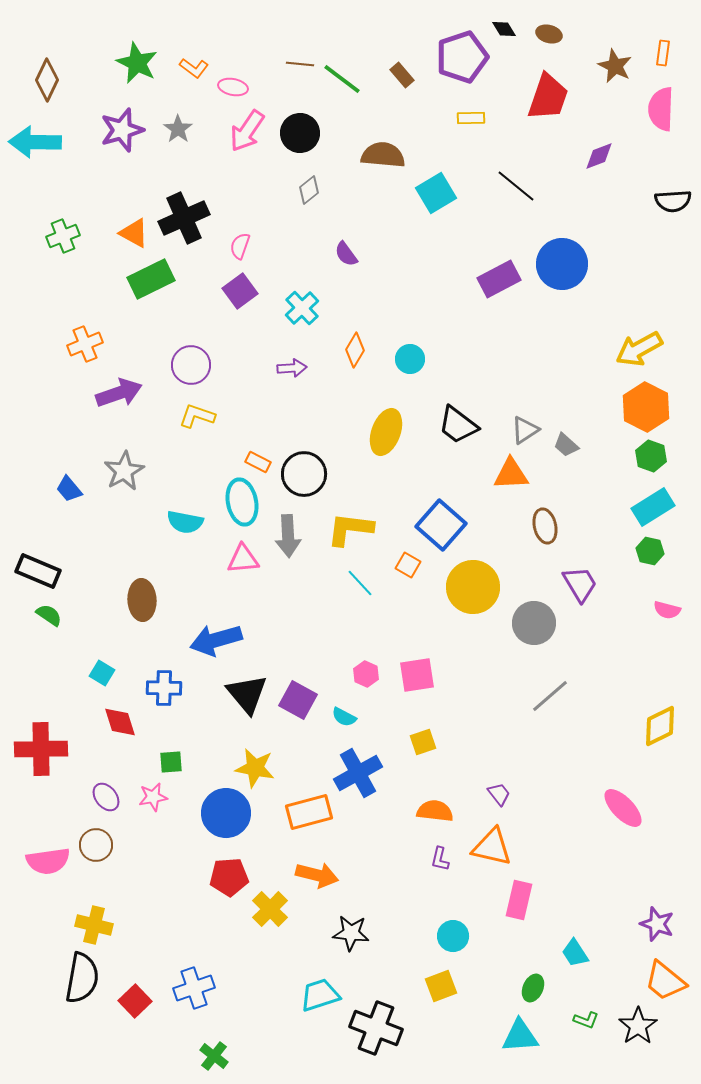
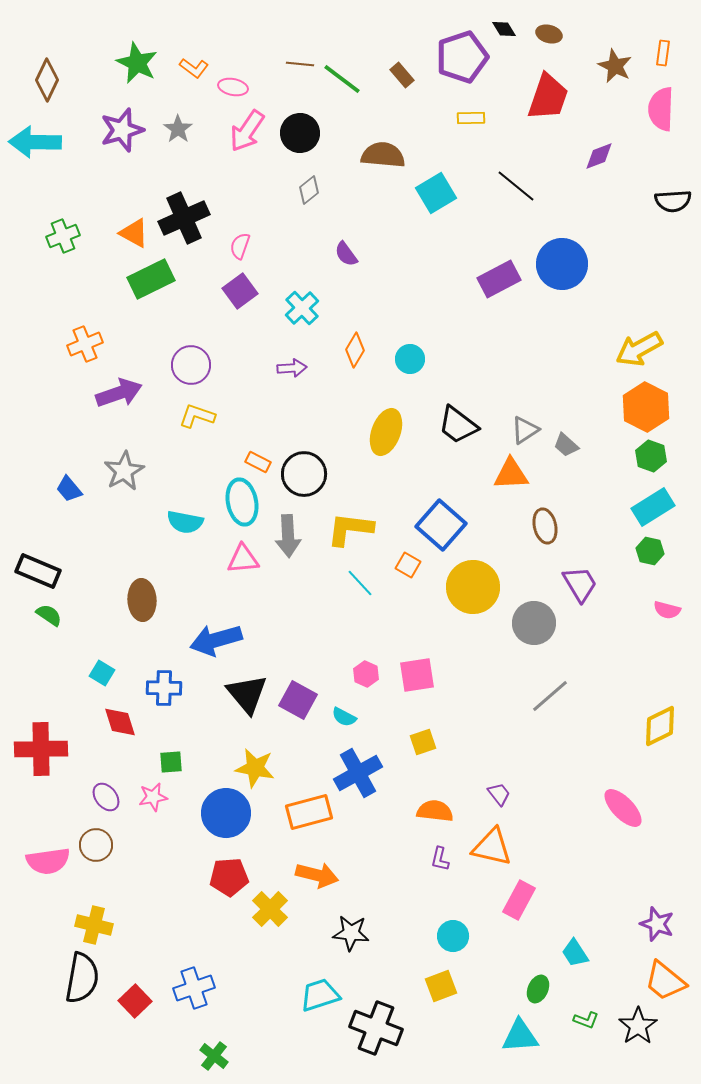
pink rectangle at (519, 900): rotated 15 degrees clockwise
green ellipse at (533, 988): moved 5 px right, 1 px down
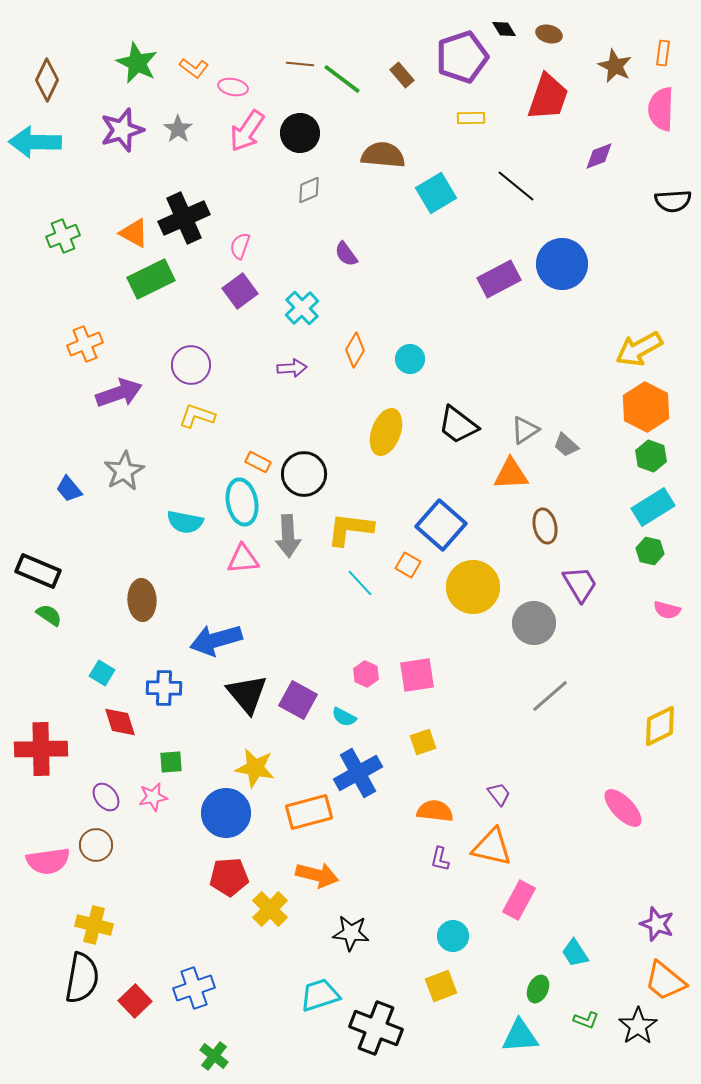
gray diamond at (309, 190): rotated 16 degrees clockwise
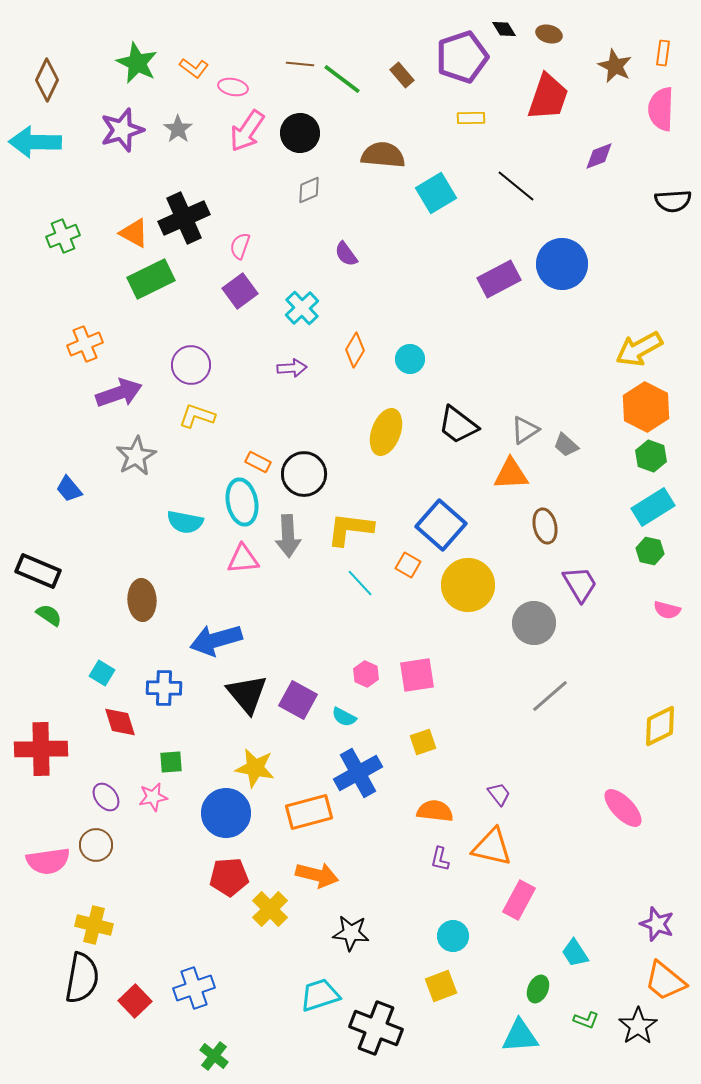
gray star at (124, 471): moved 12 px right, 15 px up
yellow circle at (473, 587): moved 5 px left, 2 px up
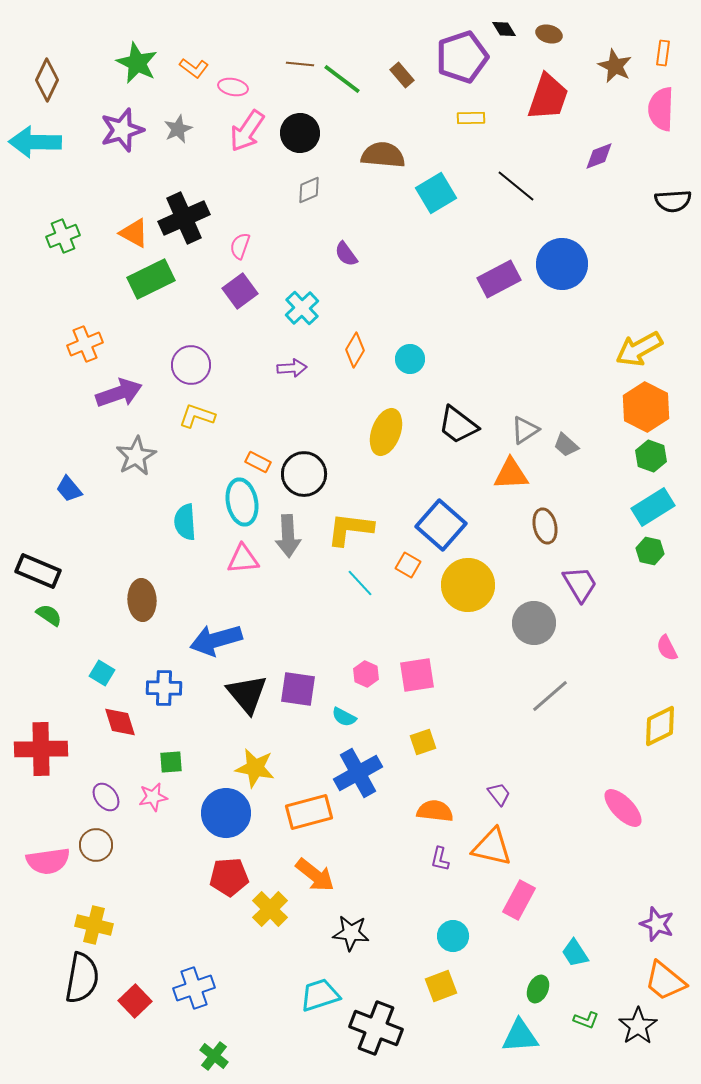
gray star at (178, 129): rotated 12 degrees clockwise
cyan semicircle at (185, 522): rotated 75 degrees clockwise
pink semicircle at (667, 610): moved 38 px down; rotated 48 degrees clockwise
purple square at (298, 700): moved 11 px up; rotated 21 degrees counterclockwise
orange arrow at (317, 875): moved 2 px left; rotated 24 degrees clockwise
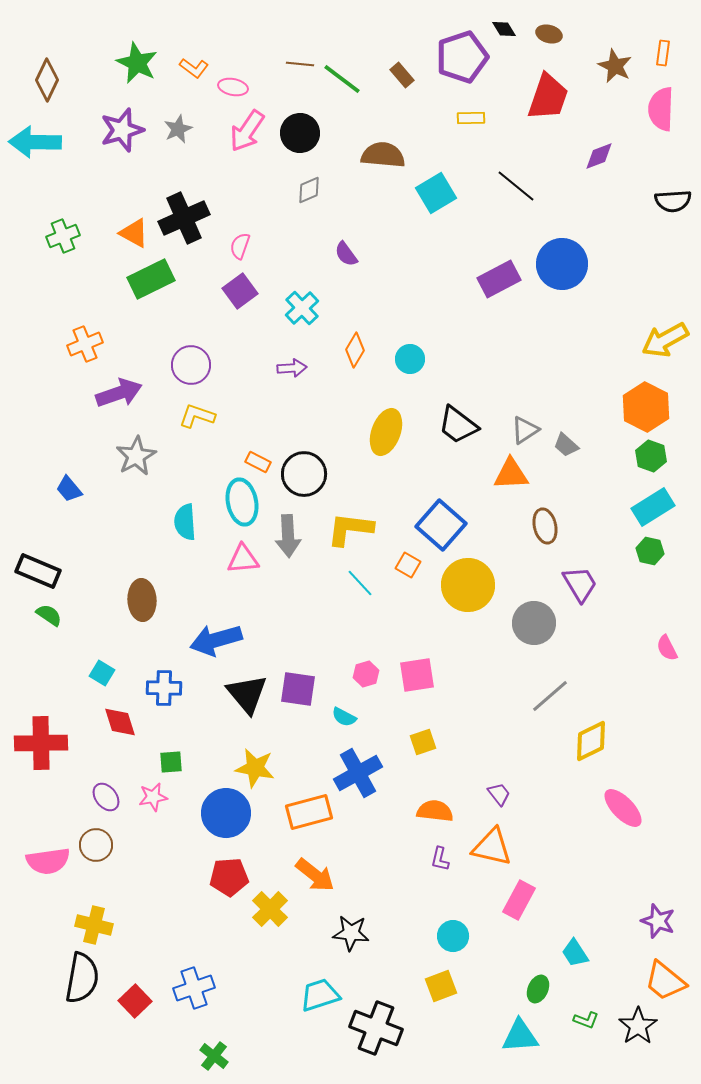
yellow arrow at (639, 349): moved 26 px right, 9 px up
pink hexagon at (366, 674): rotated 20 degrees clockwise
yellow diamond at (660, 726): moved 69 px left, 15 px down
red cross at (41, 749): moved 6 px up
purple star at (657, 924): moved 1 px right, 3 px up
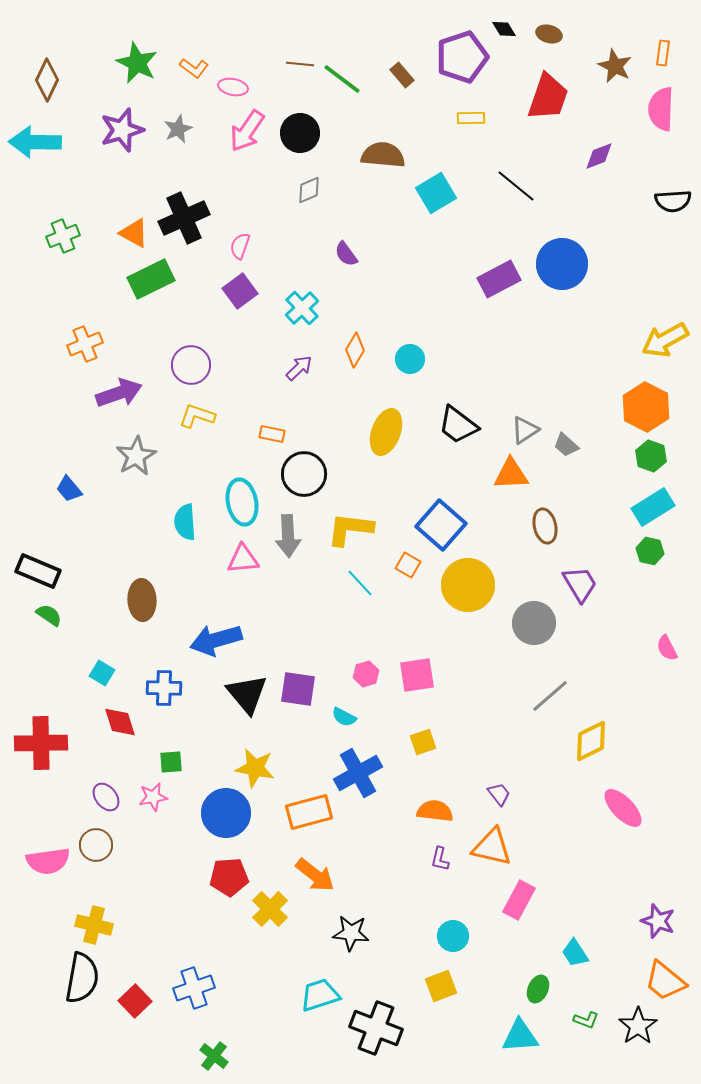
purple arrow at (292, 368): moved 7 px right; rotated 40 degrees counterclockwise
orange rectangle at (258, 462): moved 14 px right, 28 px up; rotated 15 degrees counterclockwise
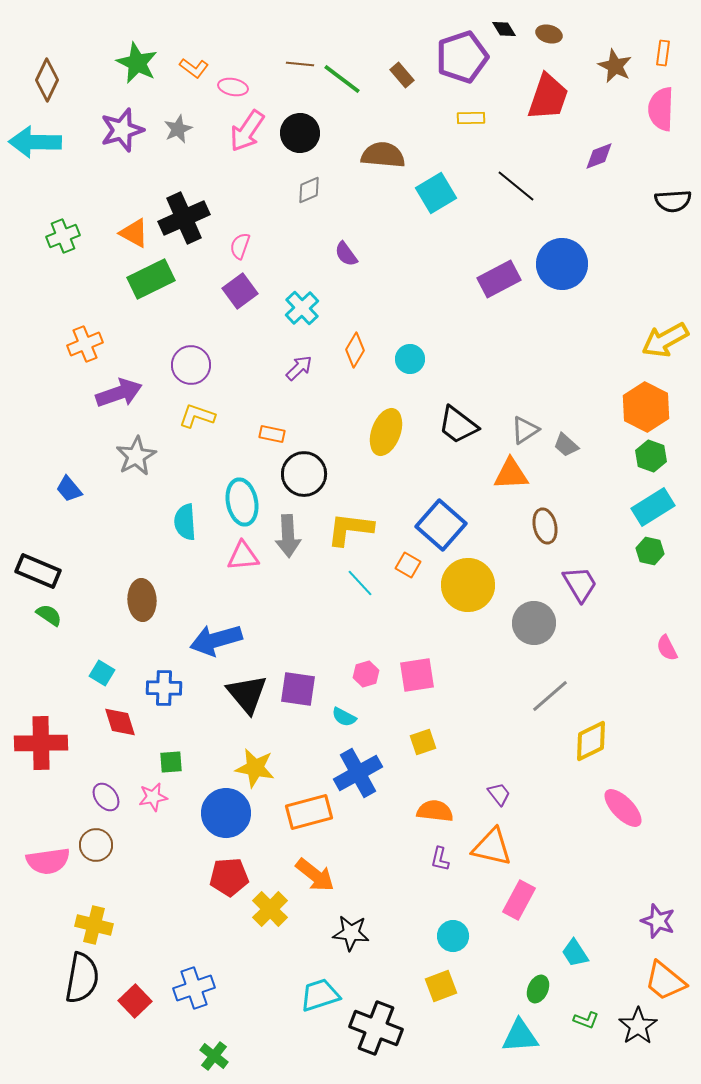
pink triangle at (243, 559): moved 3 px up
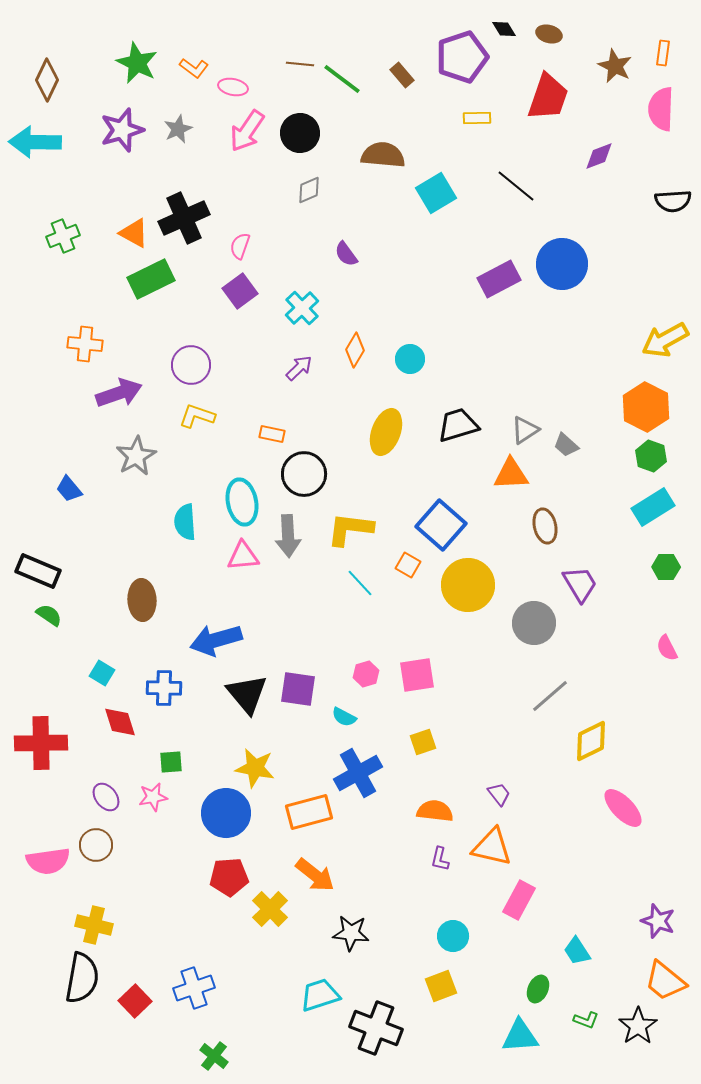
yellow rectangle at (471, 118): moved 6 px right
orange cross at (85, 344): rotated 28 degrees clockwise
black trapezoid at (458, 425): rotated 126 degrees clockwise
green hexagon at (650, 551): moved 16 px right, 16 px down; rotated 12 degrees counterclockwise
cyan trapezoid at (575, 953): moved 2 px right, 2 px up
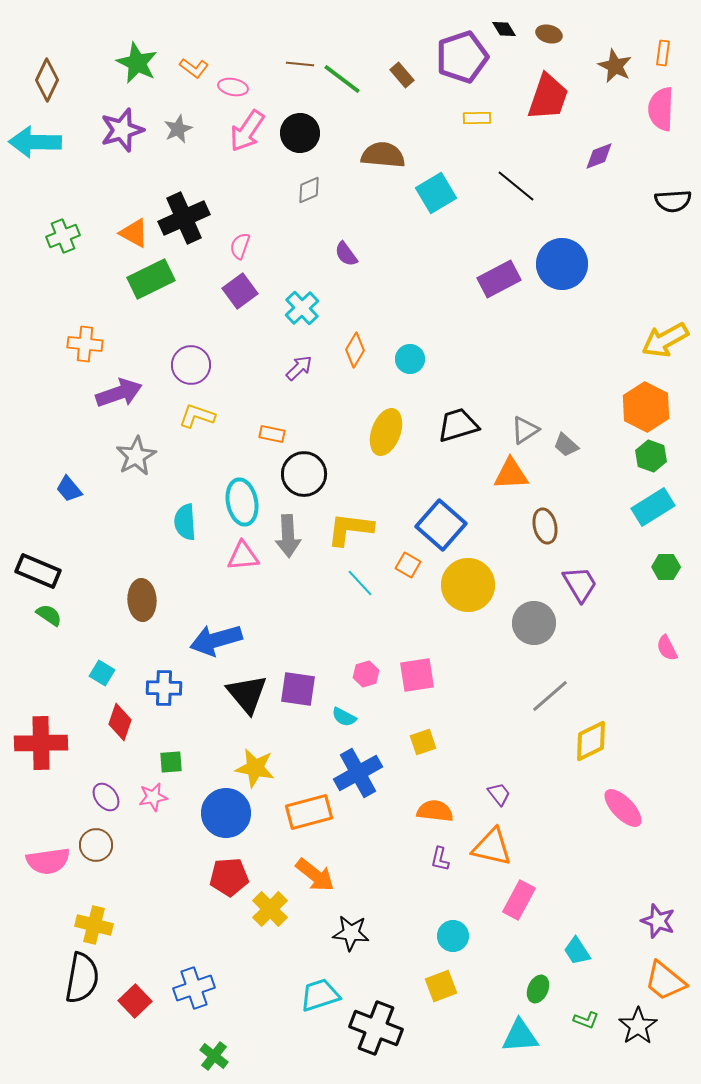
red diamond at (120, 722): rotated 36 degrees clockwise
